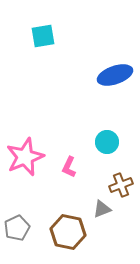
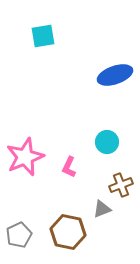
gray pentagon: moved 2 px right, 7 px down
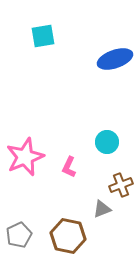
blue ellipse: moved 16 px up
brown hexagon: moved 4 px down
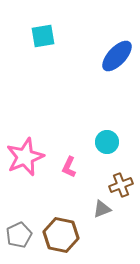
blue ellipse: moved 2 px right, 3 px up; rotated 28 degrees counterclockwise
brown hexagon: moved 7 px left, 1 px up
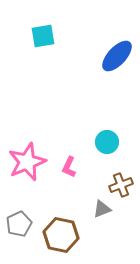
pink star: moved 2 px right, 5 px down
gray pentagon: moved 11 px up
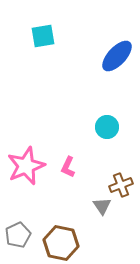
cyan circle: moved 15 px up
pink star: moved 1 px left, 4 px down
pink L-shape: moved 1 px left
gray triangle: moved 3 px up; rotated 42 degrees counterclockwise
gray pentagon: moved 1 px left, 11 px down
brown hexagon: moved 8 px down
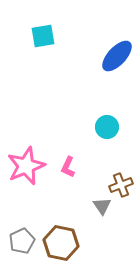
gray pentagon: moved 4 px right, 6 px down
